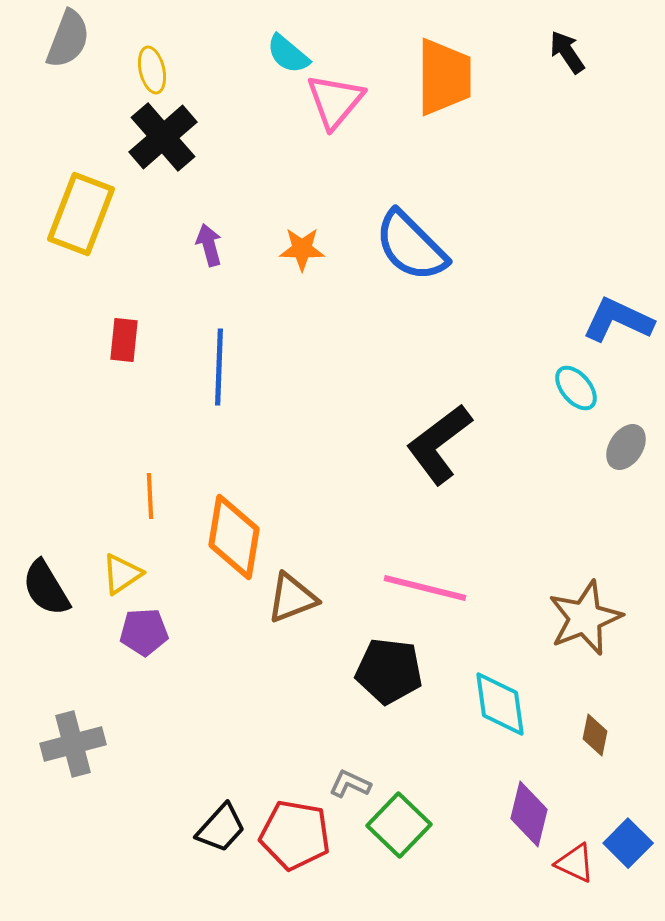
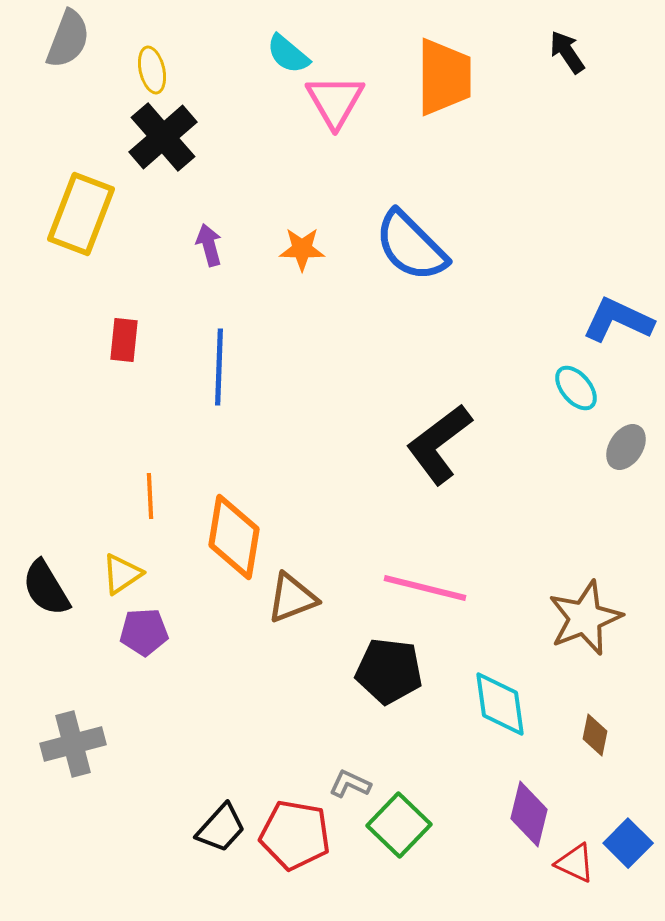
pink triangle: rotated 10 degrees counterclockwise
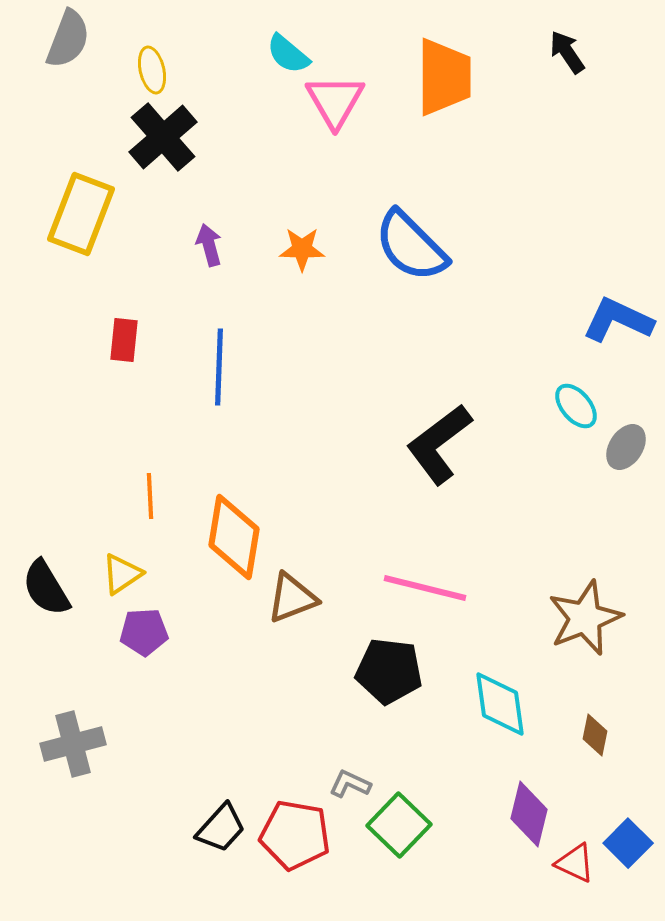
cyan ellipse: moved 18 px down
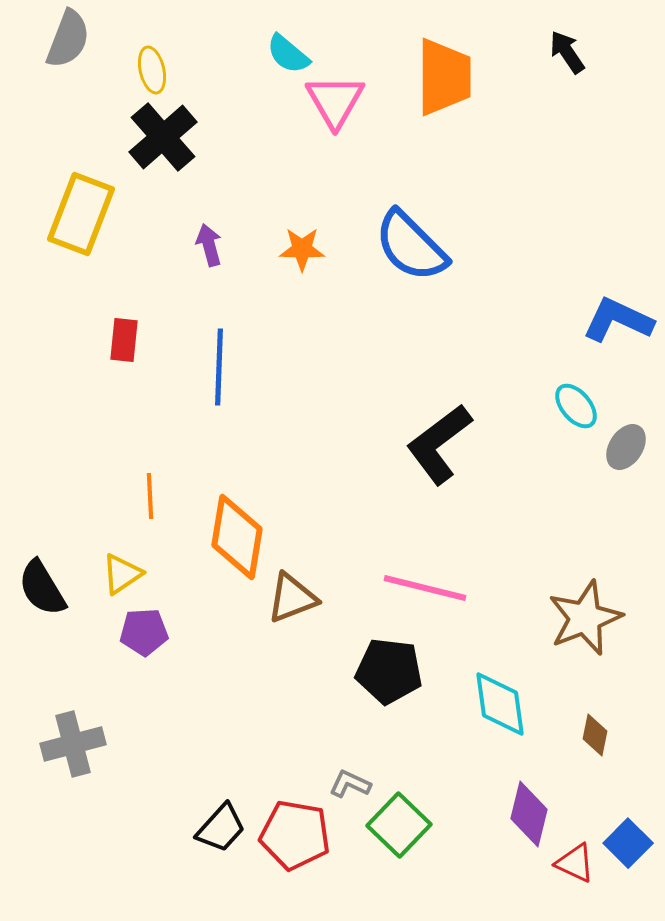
orange diamond: moved 3 px right
black semicircle: moved 4 px left
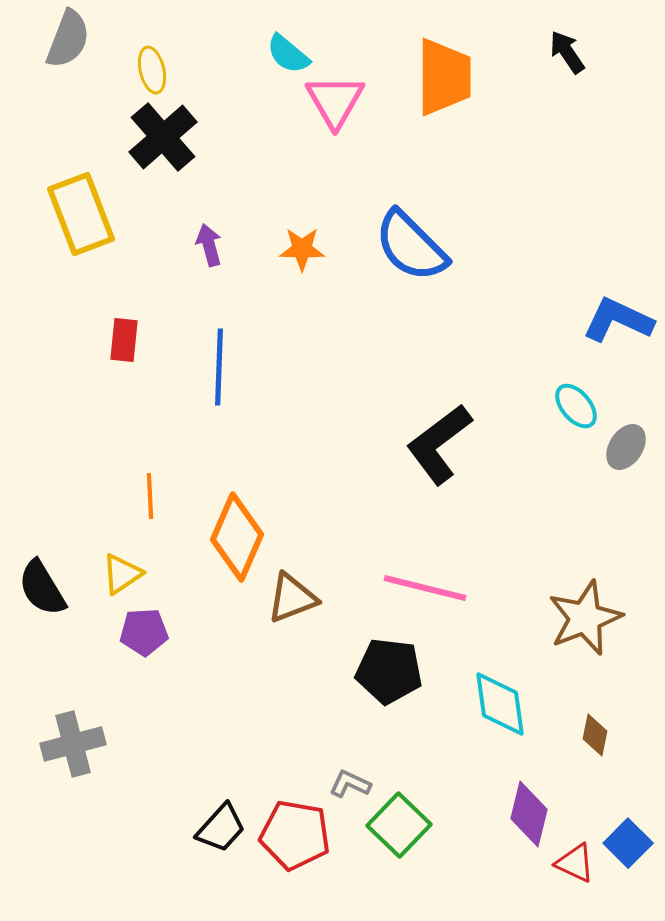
yellow rectangle: rotated 42 degrees counterclockwise
orange diamond: rotated 14 degrees clockwise
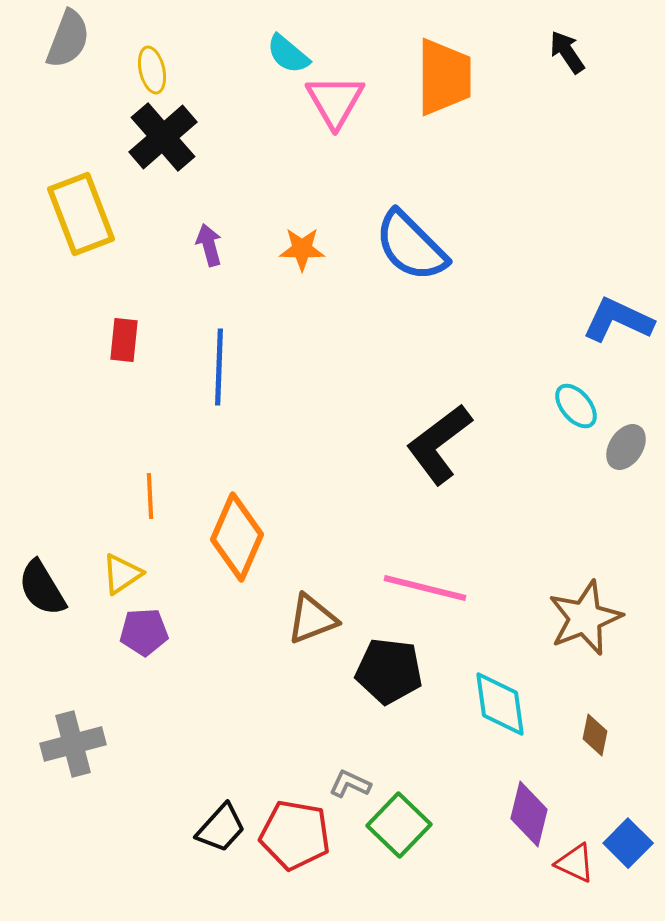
brown triangle: moved 20 px right, 21 px down
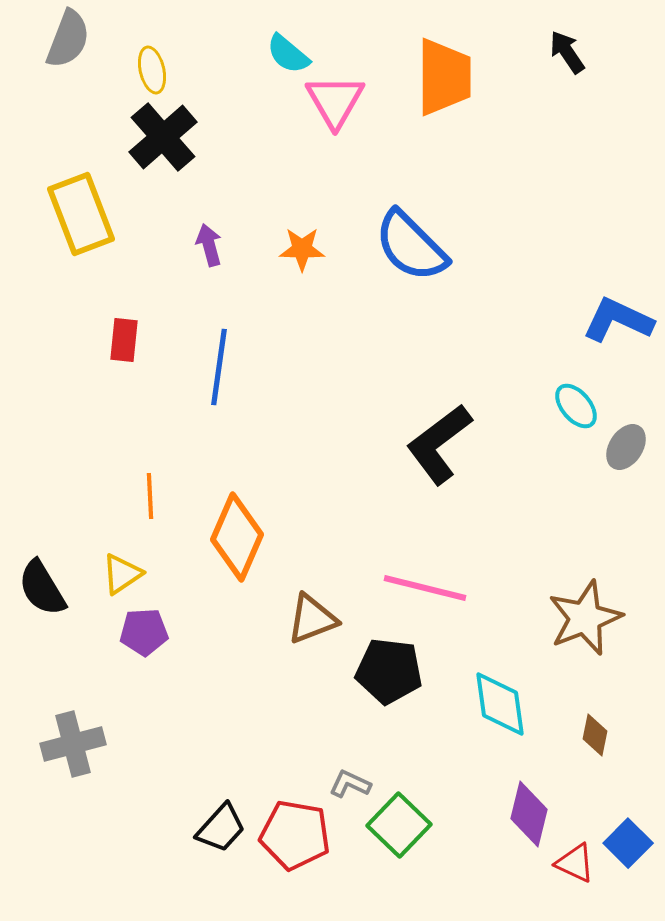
blue line: rotated 6 degrees clockwise
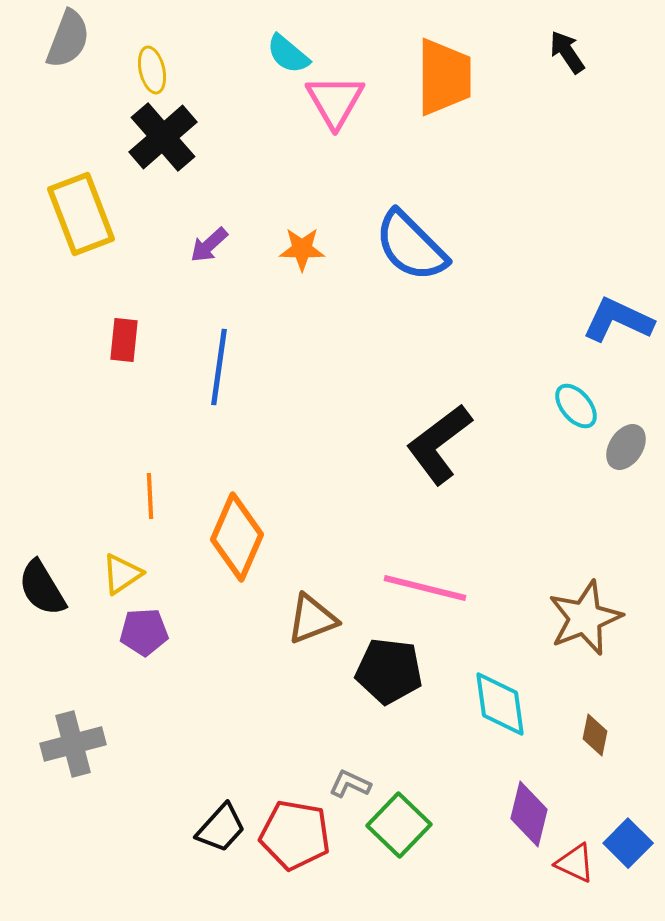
purple arrow: rotated 117 degrees counterclockwise
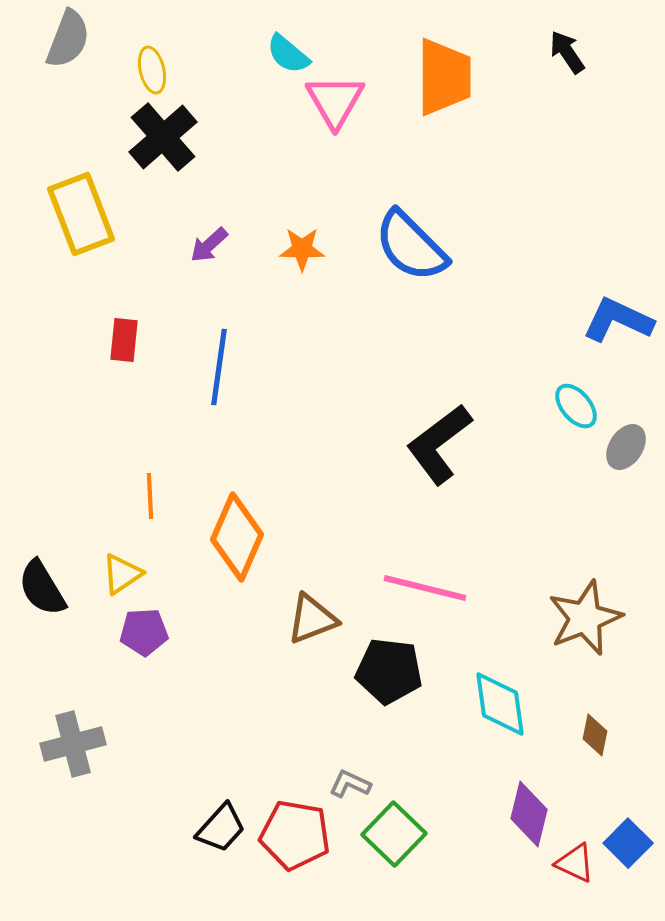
green square: moved 5 px left, 9 px down
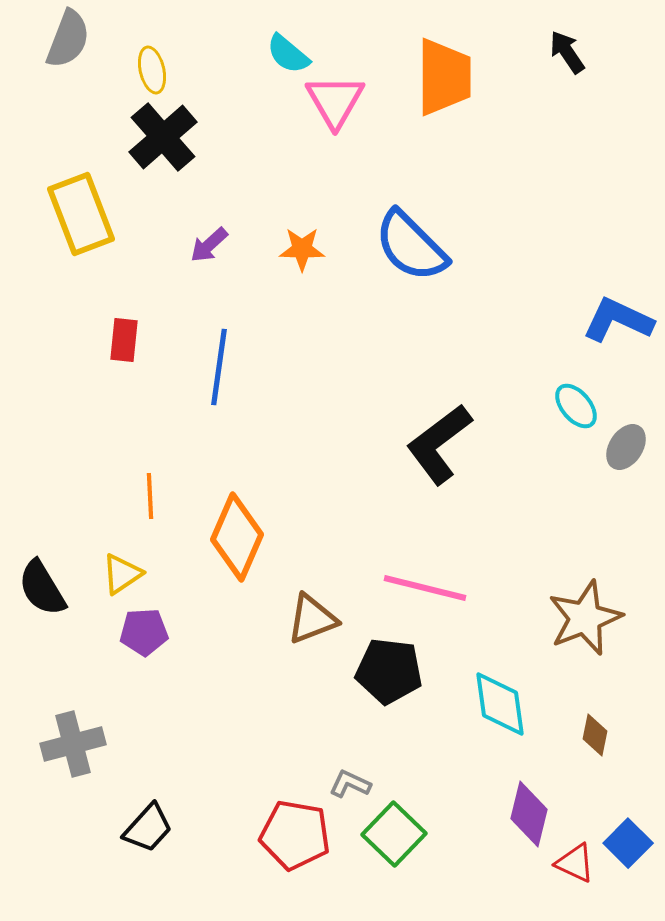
black trapezoid: moved 73 px left
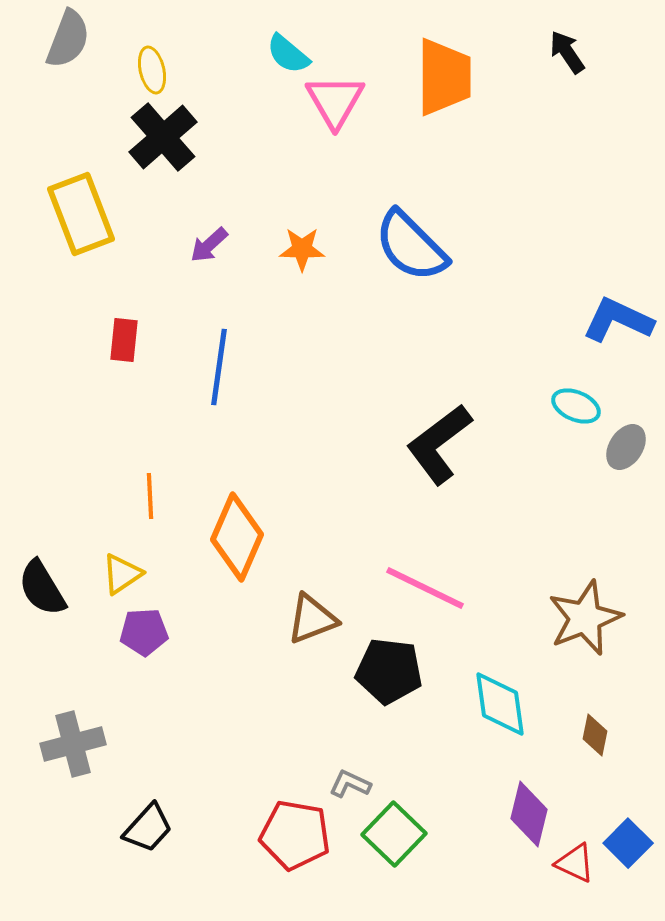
cyan ellipse: rotated 27 degrees counterclockwise
pink line: rotated 12 degrees clockwise
